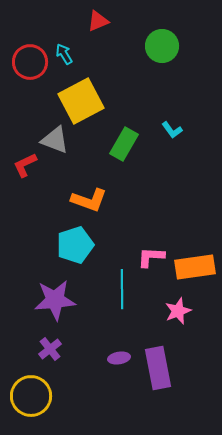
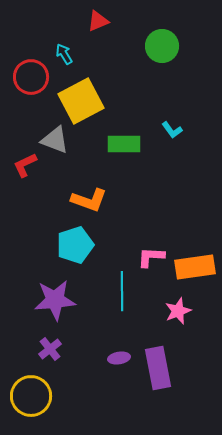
red circle: moved 1 px right, 15 px down
green rectangle: rotated 60 degrees clockwise
cyan line: moved 2 px down
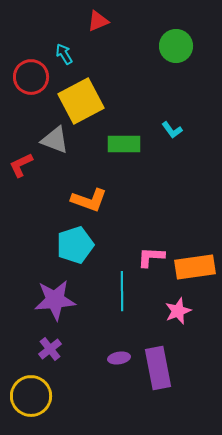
green circle: moved 14 px right
red L-shape: moved 4 px left
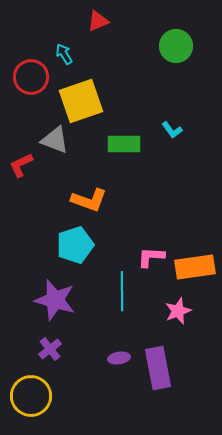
yellow square: rotated 9 degrees clockwise
purple star: rotated 21 degrees clockwise
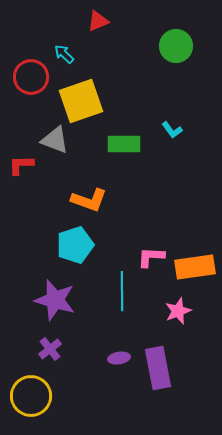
cyan arrow: rotated 15 degrees counterclockwise
red L-shape: rotated 24 degrees clockwise
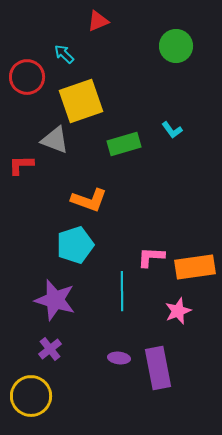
red circle: moved 4 px left
green rectangle: rotated 16 degrees counterclockwise
purple ellipse: rotated 15 degrees clockwise
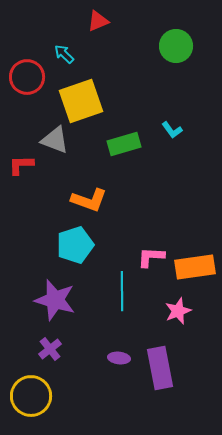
purple rectangle: moved 2 px right
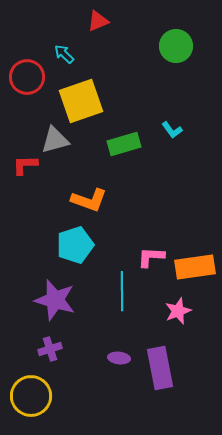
gray triangle: rotated 36 degrees counterclockwise
red L-shape: moved 4 px right
purple cross: rotated 20 degrees clockwise
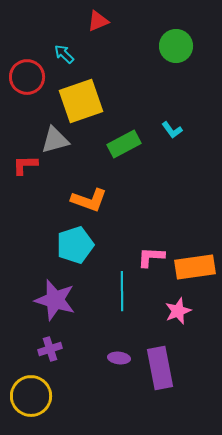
green rectangle: rotated 12 degrees counterclockwise
